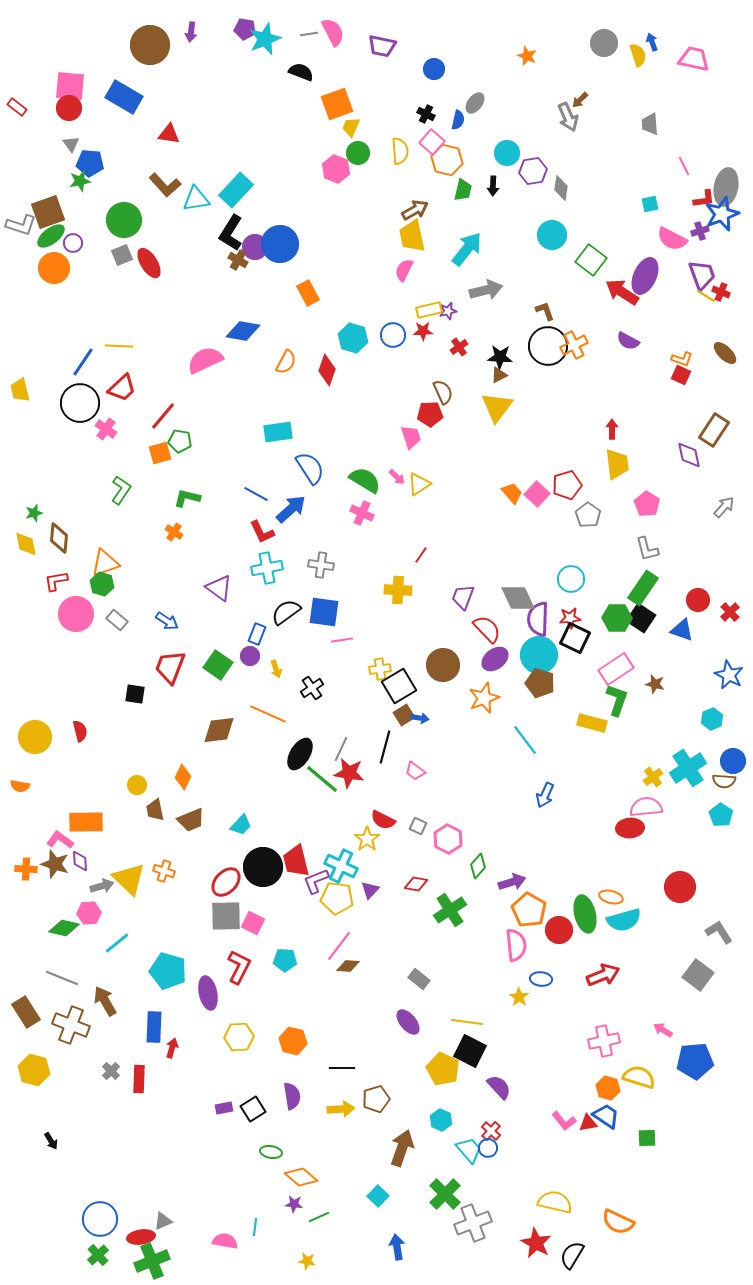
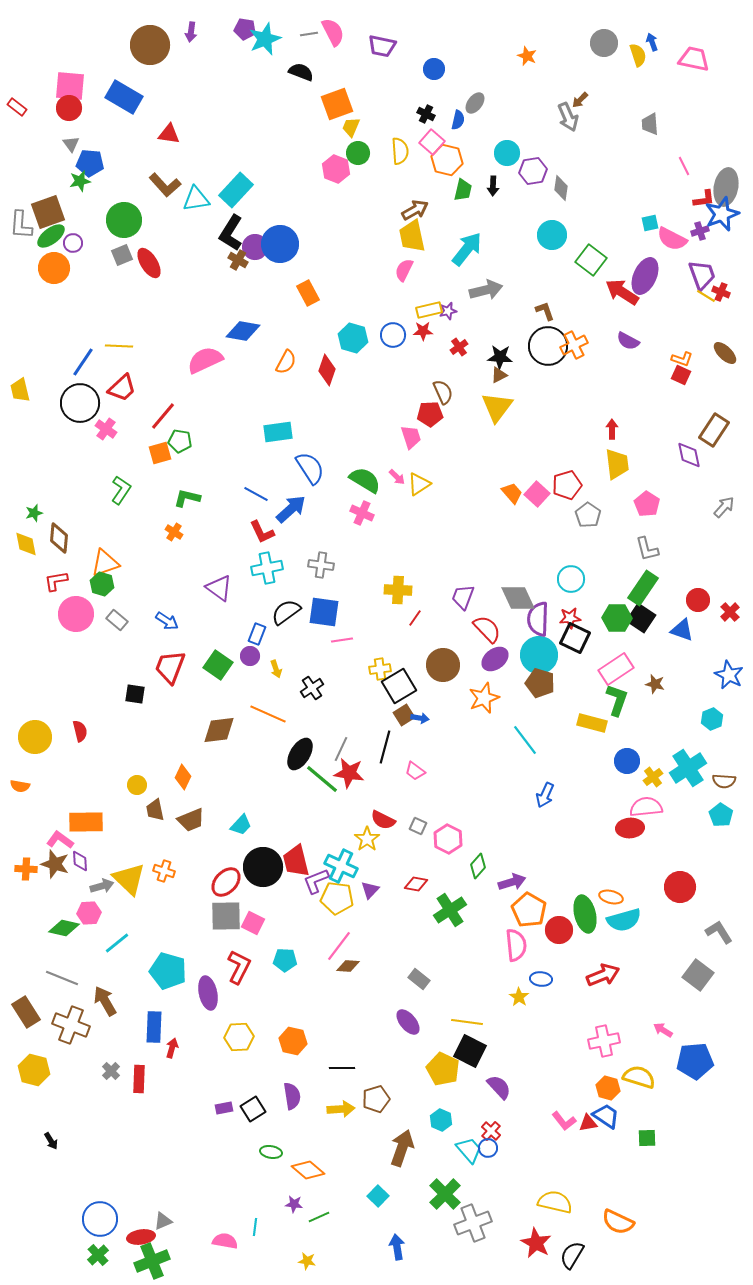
cyan square at (650, 204): moved 19 px down
gray L-shape at (21, 225): rotated 76 degrees clockwise
red line at (421, 555): moved 6 px left, 63 px down
blue circle at (733, 761): moved 106 px left
orange diamond at (301, 1177): moved 7 px right, 7 px up
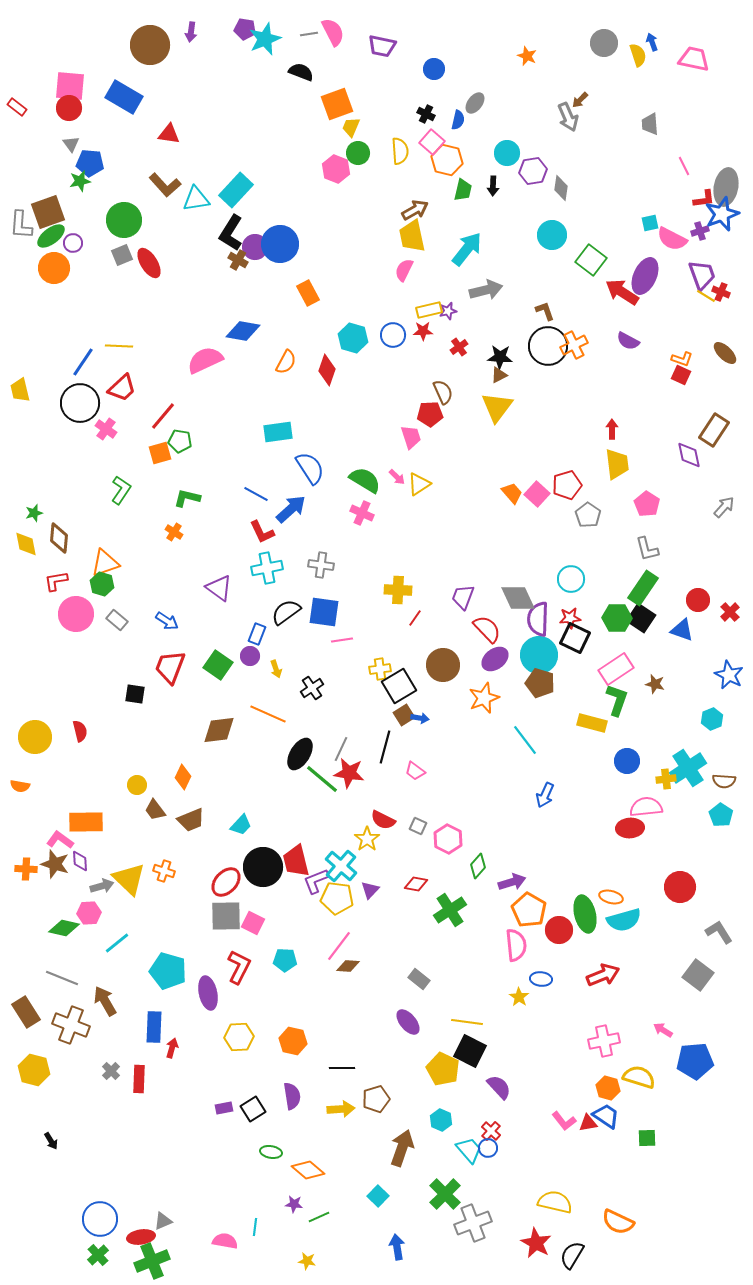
yellow cross at (653, 777): moved 13 px right, 2 px down; rotated 30 degrees clockwise
brown trapezoid at (155, 810): rotated 25 degrees counterclockwise
cyan cross at (341, 866): rotated 16 degrees clockwise
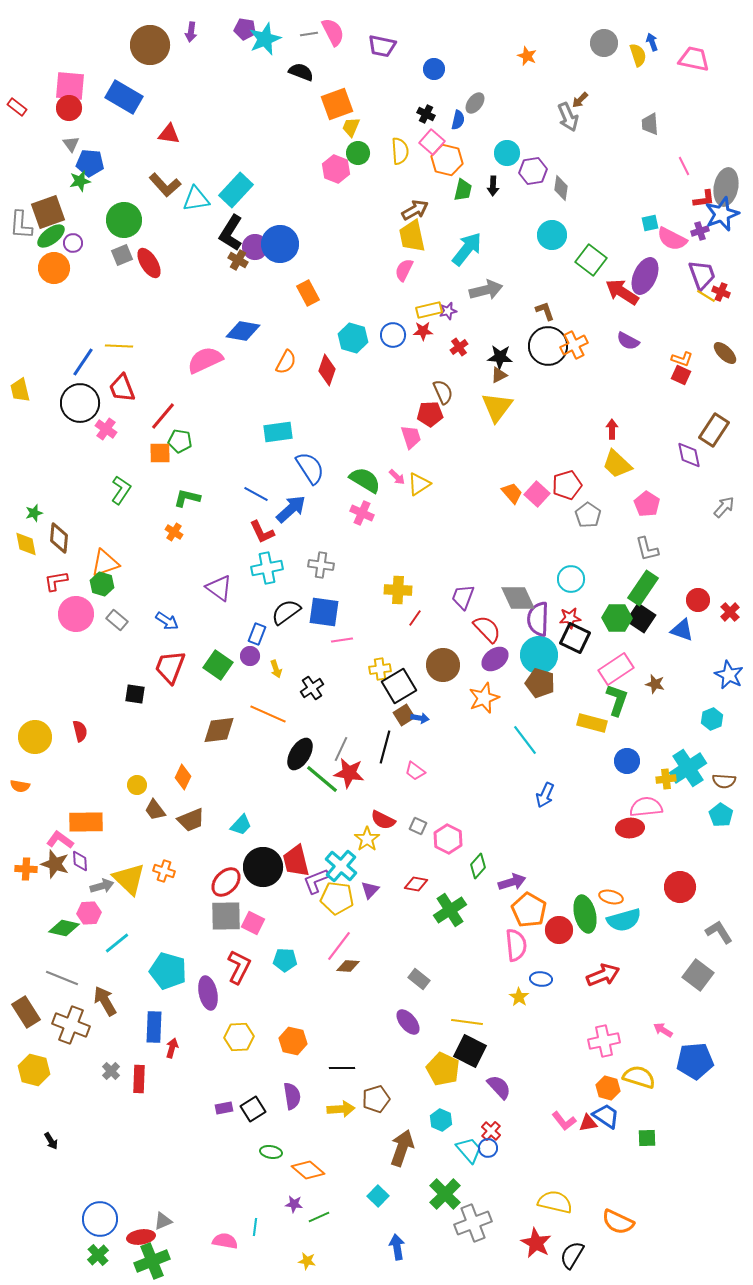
red trapezoid at (122, 388): rotated 112 degrees clockwise
orange square at (160, 453): rotated 15 degrees clockwise
yellow trapezoid at (617, 464): rotated 140 degrees clockwise
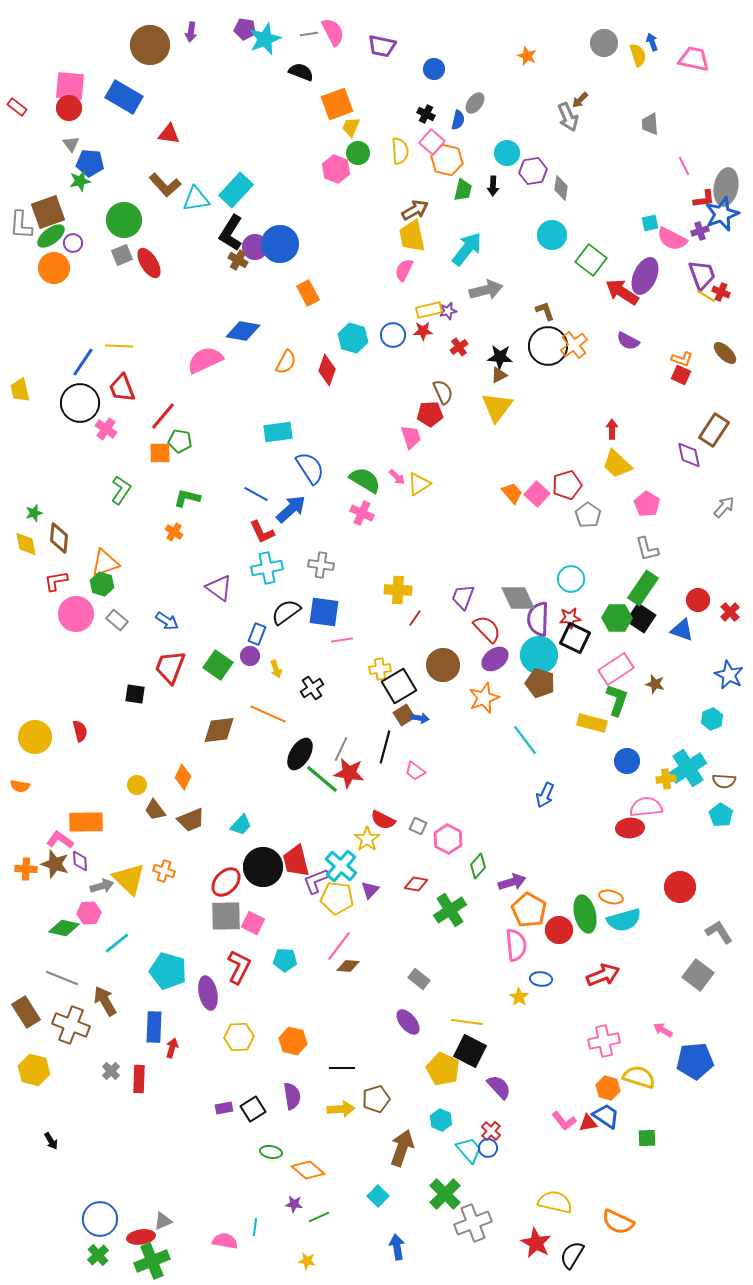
orange cross at (574, 345): rotated 12 degrees counterclockwise
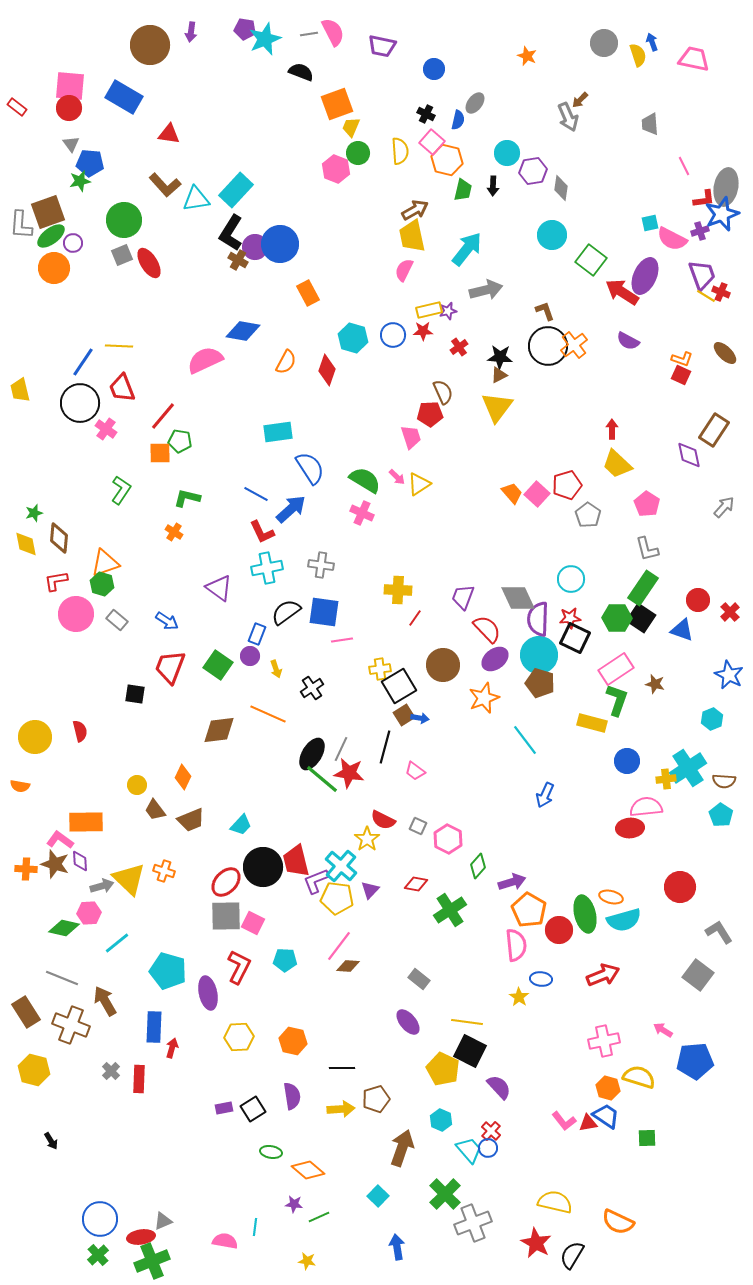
black ellipse at (300, 754): moved 12 px right
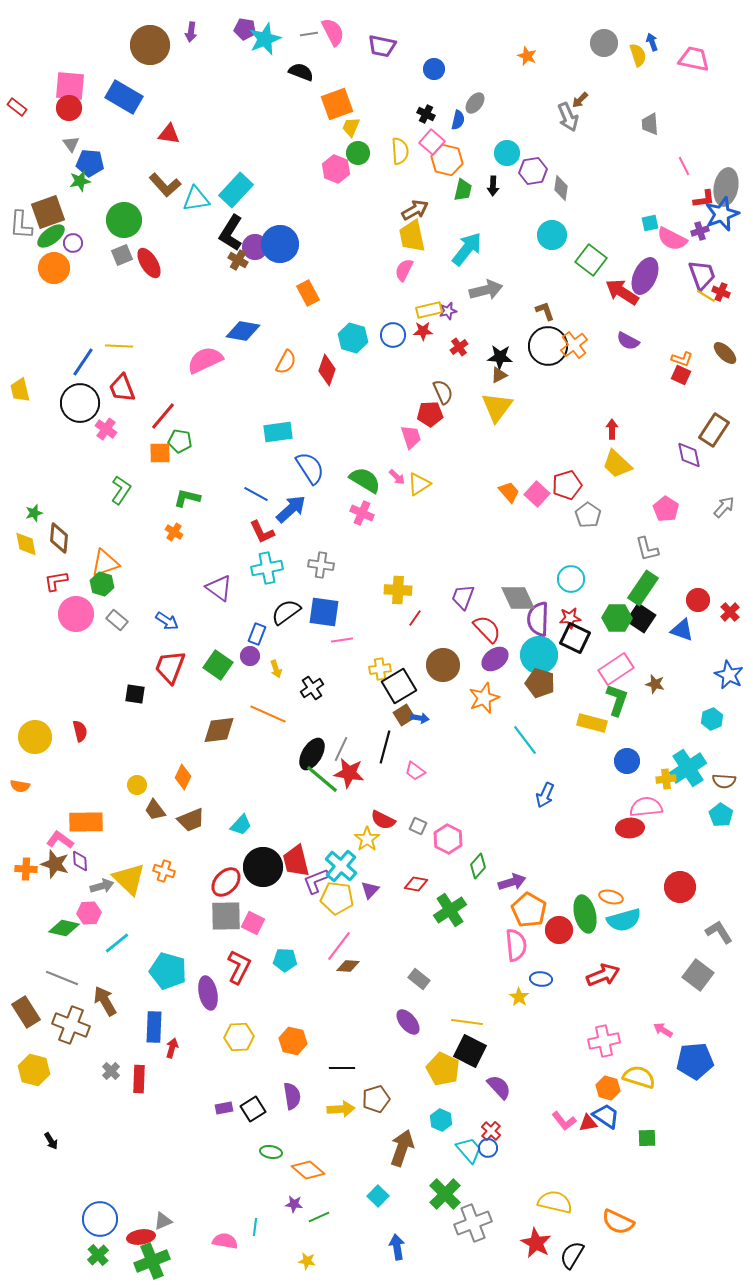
orange trapezoid at (512, 493): moved 3 px left, 1 px up
pink pentagon at (647, 504): moved 19 px right, 5 px down
